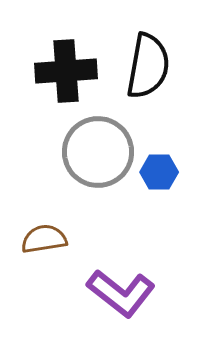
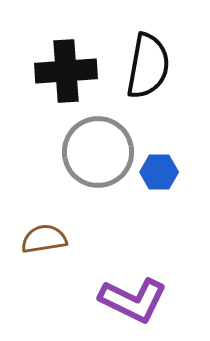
purple L-shape: moved 12 px right, 7 px down; rotated 12 degrees counterclockwise
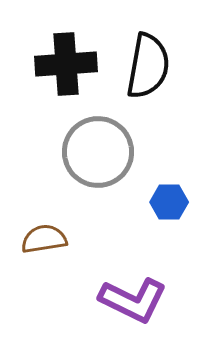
black cross: moved 7 px up
blue hexagon: moved 10 px right, 30 px down
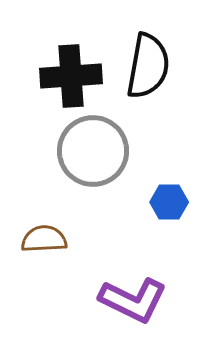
black cross: moved 5 px right, 12 px down
gray circle: moved 5 px left, 1 px up
brown semicircle: rotated 6 degrees clockwise
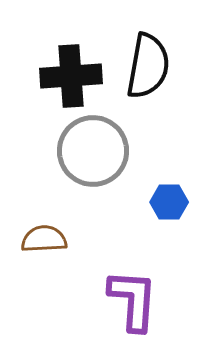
purple L-shape: rotated 112 degrees counterclockwise
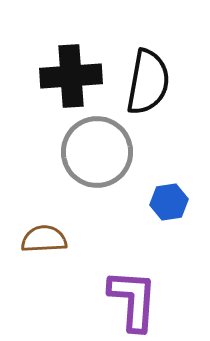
black semicircle: moved 16 px down
gray circle: moved 4 px right, 1 px down
blue hexagon: rotated 9 degrees counterclockwise
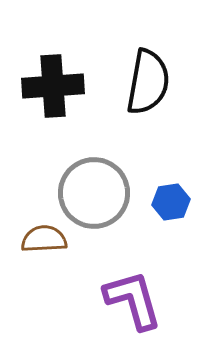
black cross: moved 18 px left, 10 px down
gray circle: moved 3 px left, 41 px down
blue hexagon: moved 2 px right
purple L-shape: rotated 20 degrees counterclockwise
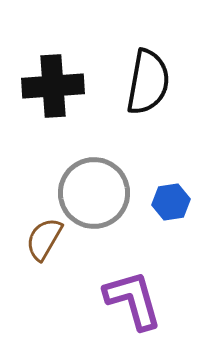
brown semicircle: rotated 57 degrees counterclockwise
